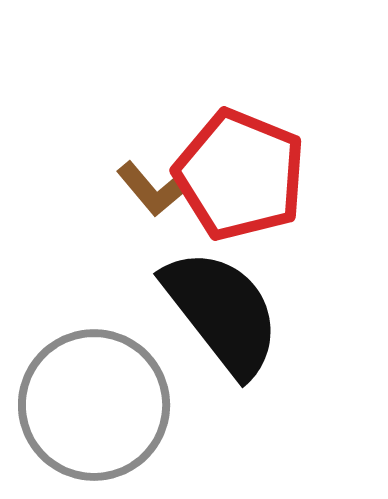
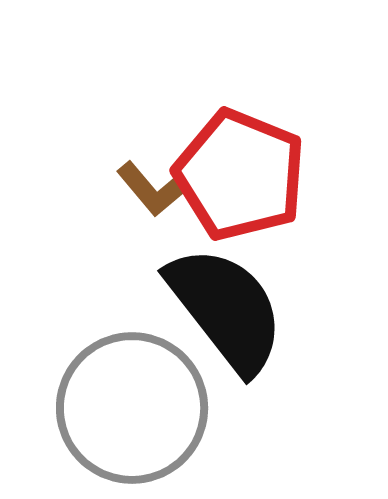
black semicircle: moved 4 px right, 3 px up
gray circle: moved 38 px right, 3 px down
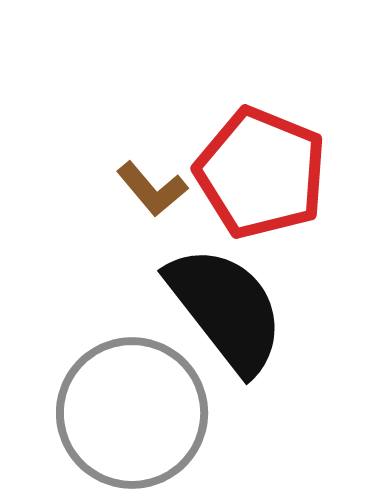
red pentagon: moved 21 px right, 2 px up
gray circle: moved 5 px down
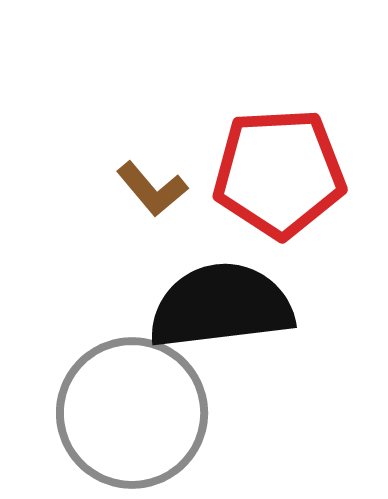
red pentagon: moved 18 px right; rotated 25 degrees counterclockwise
black semicircle: moved 5 px left, 3 px up; rotated 59 degrees counterclockwise
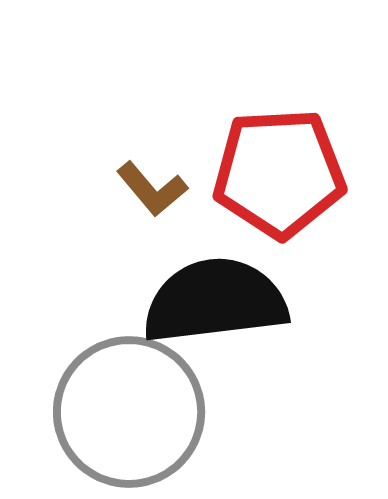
black semicircle: moved 6 px left, 5 px up
gray circle: moved 3 px left, 1 px up
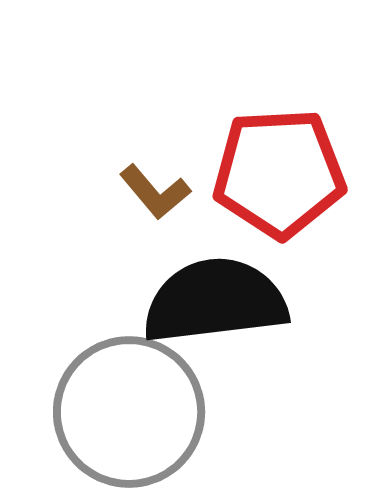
brown L-shape: moved 3 px right, 3 px down
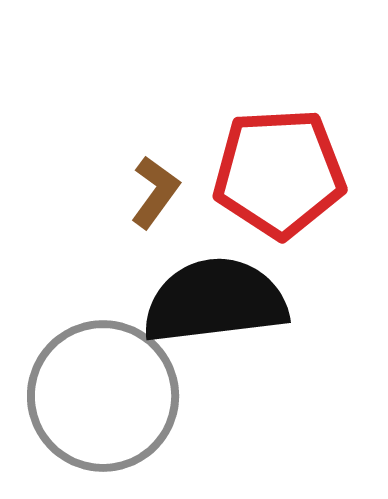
brown L-shape: rotated 104 degrees counterclockwise
gray circle: moved 26 px left, 16 px up
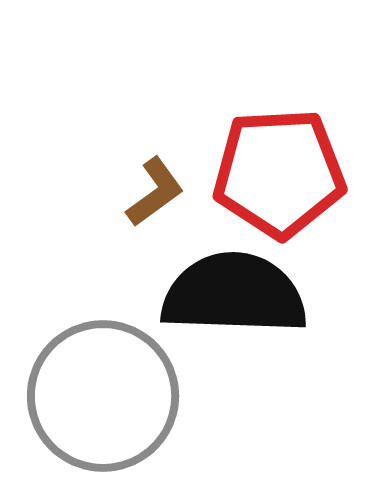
brown L-shape: rotated 18 degrees clockwise
black semicircle: moved 19 px right, 7 px up; rotated 9 degrees clockwise
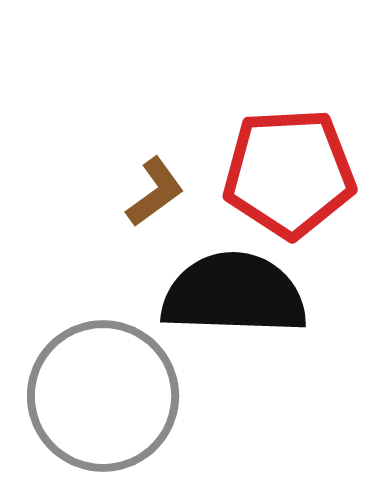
red pentagon: moved 10 px right
